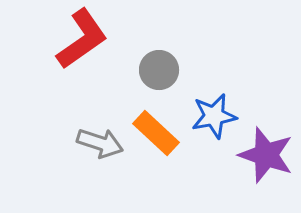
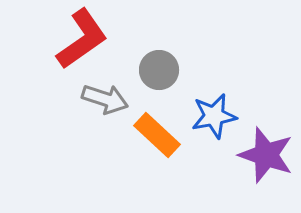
orange rectangle: moved 1 px right, 2 px down
gray arrow: moved 5 px right, 44 px up
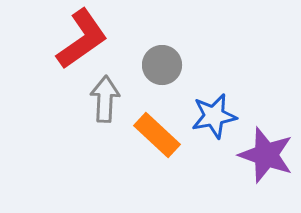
gray circle: moved 3 px right, 5 px up
gray arrow: rotated 105 degrees counterclockwise
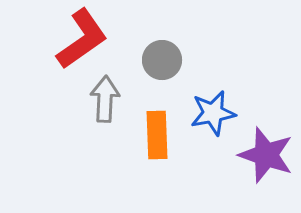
gray circle: moved 5 px up
blue star: moved 1 px left, 3 px up
orange rectangle: rotated 45 degrees clockwise
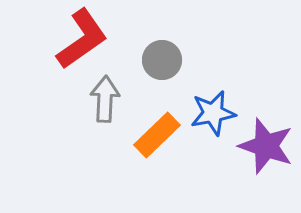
orange rectangle: rotated 48 degrees clockwise
purple star: moved 9 px up
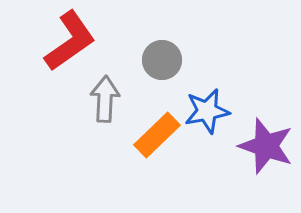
red L-shape: moved 12 px left, 2 px down
blue star: moved 6 px left, 2 px up
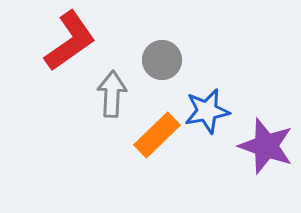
gray arrow: moved 7 px right, 5 px up
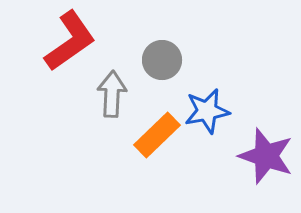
purple star: moved 10 px down
